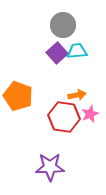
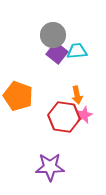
gray circle: moved 10 px left, 10 px down
purple square: rotated 10 degrees counterclockwise
orange arrow: rotated 90 degrees clockwise
pink star: moved 6 px left, 1 px down
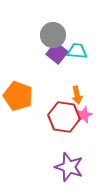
cyan trapezoid: rotated 10 degrees clockwise
purple star: moved 19 px right; rotated 20 degrees clockwise
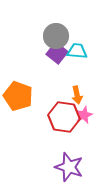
gray circle: moved 3 px right, 1 px down
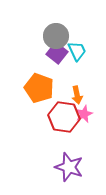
cyan trapezoid: rotated 60 degrees clockwise
orange pentagon: moved 21 px right, 8 px up
pink star: moved 1 px up
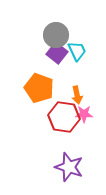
gray circle: moved 1 px up
pink star: rotated 24 degrees clockwise
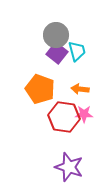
cyan trapezoid: rotated 10 degrees clockwise
orange pentagon: moved 1 px right, 1 px down
orange arrow: moved 3 px right, 6 px up; rotated 108 degrees clockwise
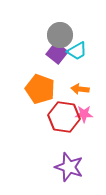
gray circle: moved 4 px right
cyan trapezoid: rotated 75 degrees clockwise
